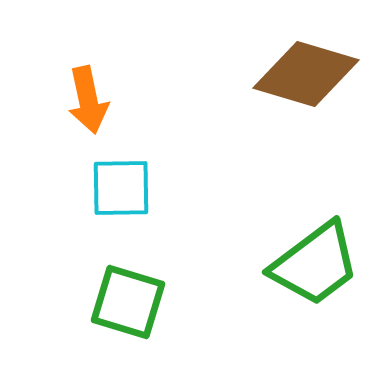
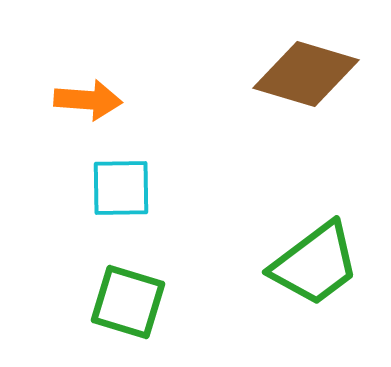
orange arrow: rotated 74 degrees counterclockwise
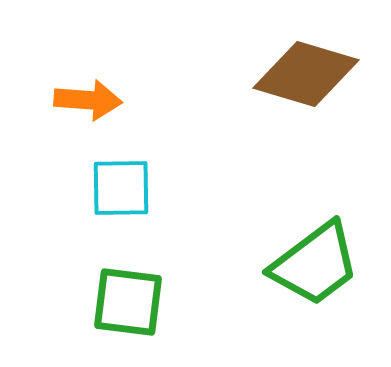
green square: rotated 10 degrees counterclockwise
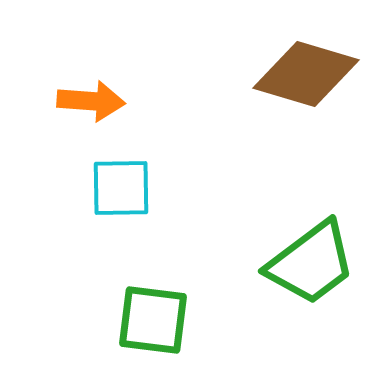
orange arrow: moved 3 px right, 1 px down
green trapezoid: moved 4 px left, 1 px up
green square: moved 25 px right, 18 px down
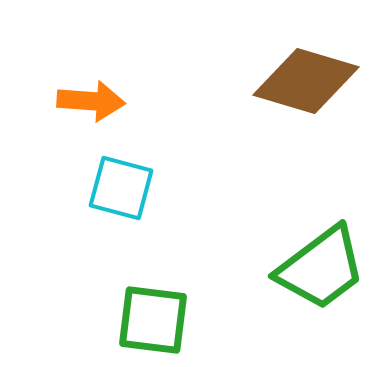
brown diamond: moved 7 px down
cyan square: rotated 16 degrees clockwise
green trapezoid: moved 10 px right, 5 px down
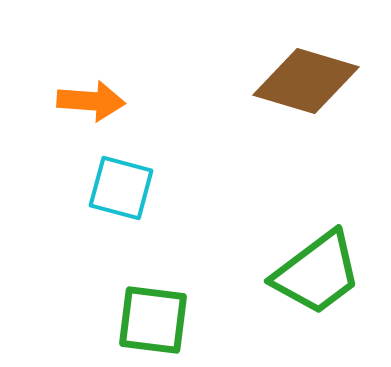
green trapezoid: moved 4 px left, 5 px down
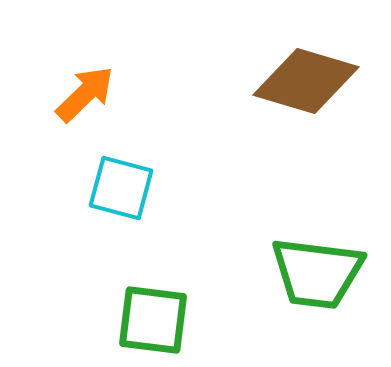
orange arrow: moved 6 px left, 7 px up; rotated 48 degrees counterclockwise
green trapezoid: rotated 44 degrees clockwise
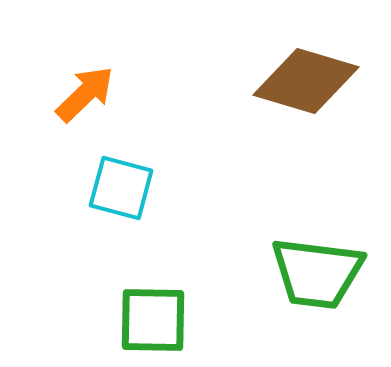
green square: rotated 6 degrees counterclockwise
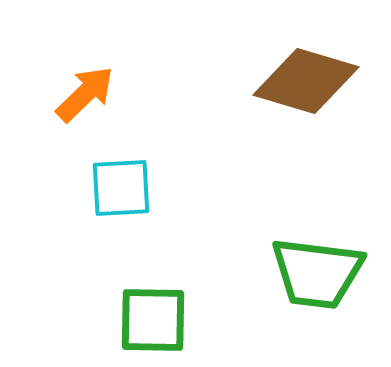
cyan square: rotated 18 degrees counterclockwise
